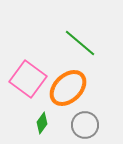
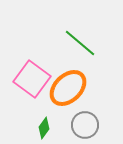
pink square: moved 4 px right
green diamond: moved 2 px right, 5 px down
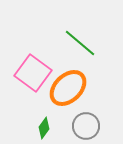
pink square: moved 1 px right, 6 px up
gray circle: moved 1 px right, 1 px down
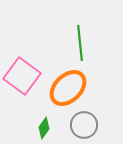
green line: rotated 44 degrees clockwise
pink square: moved 11 px left, 3 px down
gray circle: moved 2 px left, 1 px up
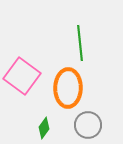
orange ellipse: rotated 45 degrees counterclockwise
gray circle: moved 4 px right
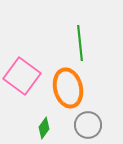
orange ellipse: rotated 15 degrees counterclockwise
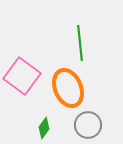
orange ellipse: rotated 9 degrees counterclockwise
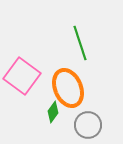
green line: rotated 12 degrees counterclockwise
green diamond: moved 9 px right, 16 px up
